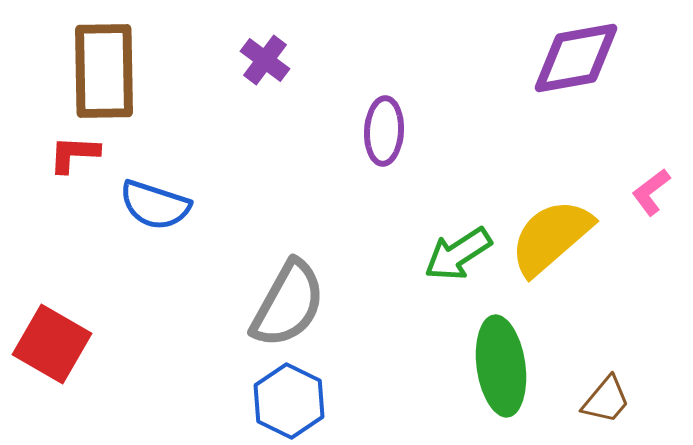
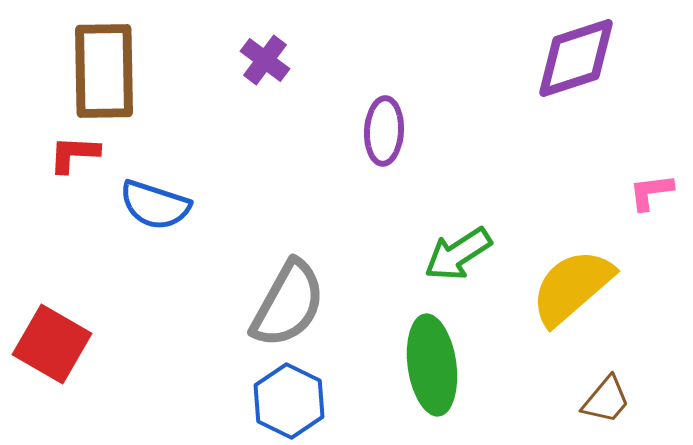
purple diamond: rotated 8 degrees counterclockwise
pink L-shape: rotated 30 degrees clockwise
yellow semicircle: moved 21 px right, 50 px down
green ellipse: moved 69 px left, 1 px up
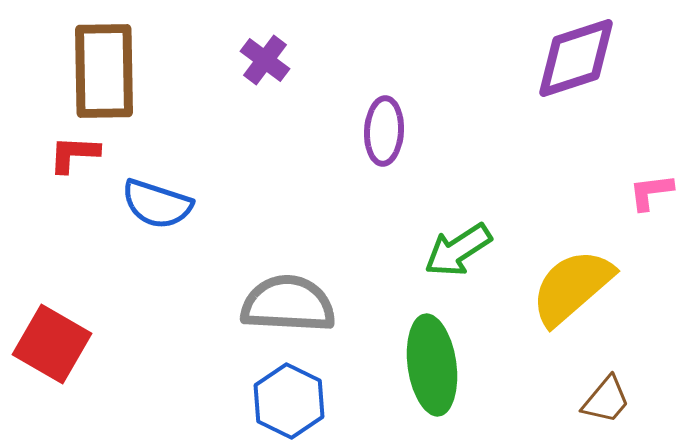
blue semicircle: moved 2 px right, 1 px up
green arrow: moved 4 px up
gray semicircle: rotated 116 degrees counterclockwise
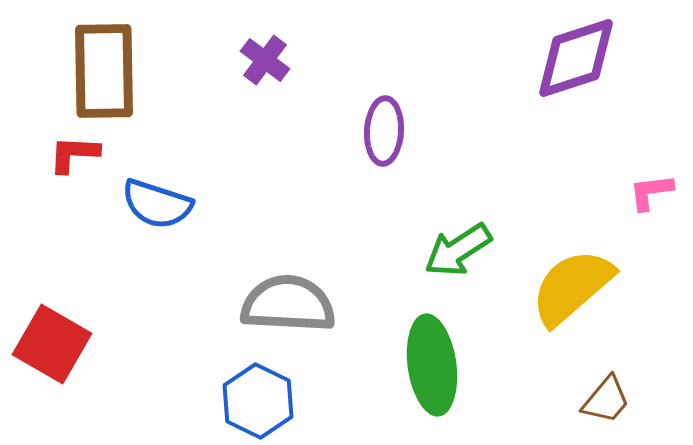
blue hexagon: moved 31 px left
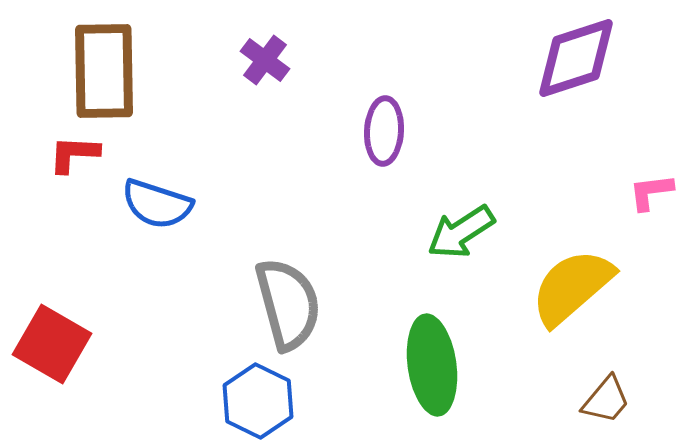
green arrow: moved 3 px right, 18 px up
gray semicircle: rotated 72 degrees clockwise
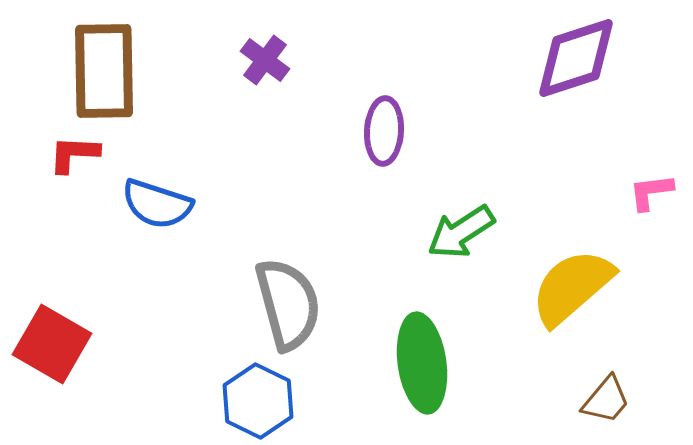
green ellipse: moved 10 px left, 2 px up
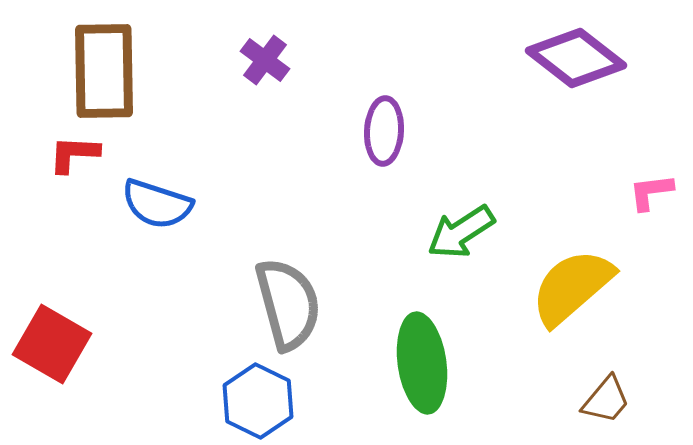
purple diamond: rotated 56 degrees clockwise
